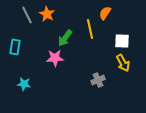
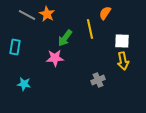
gray line: rotated 36 degrees counterclockwise
yellow arrow: moved 2 px up; rotated 18 degrees clockwise
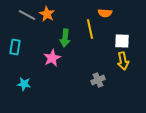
orange semicircle: rotated 120 degrees counterclockwise
green arrow: rotated 30 degrees counterclockwise
pink star: moved 3 px left; rotated 24 degrees counterclockwise
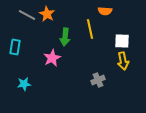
orange semicircle: moved 2 px up
green arrow: moved 1 px up
cyan star: rotated 16 degrees counterclockwise
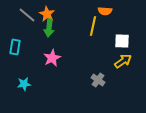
gray line: rotated 12 degrees clockwise
yellow line: moved 3 px right, 3 px up; rotated 24 degrees clockwise
green arrow: moved 16 px left, 9 px up
yellow arrow: rotated 114 degrees counterclockwise
gray cross: rotated 32 degrees counterclockwise
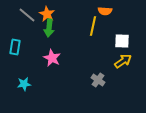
pink star: rotated 18 degrees counterclockwise
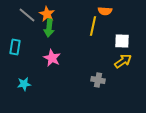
gray cross: rotated 24 degrees counterclockwise
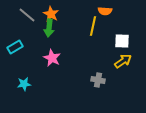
orange star: moved 4 px right
cyan rectangle: rotated 49 degrees clockwise
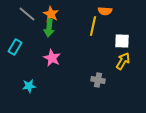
gray line: moved 1 px up
cyan rectangle: rotated 28 degrees counterclockwise
yellow arrow: rotated 24 degrees counterclockwise
cyan star: moved 5 px right, 2 px down
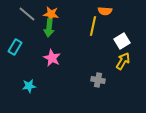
orange star: rotated 21 degrees counterclockwise
white square: rotated 35 degrees counterclockwise
